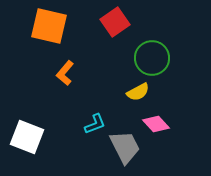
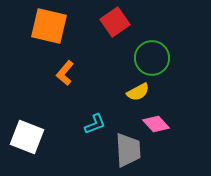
gray trapezoid: moved 3 px right, 3 px down; rotated 24 degrees clockwise
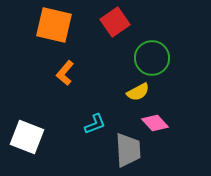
orange square: moved 5 px right, 1 px up
pink diamond: moved 1 px left, 1 px up
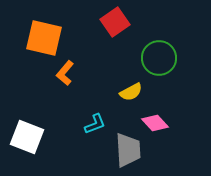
orange square: moved 10 px left, 13 px down
green circle: moved 7 px right
yellow semicircle: moved 7 px left
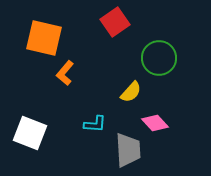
yellow semicircle: rotated 20 degrees counterclockwise
cyan L-shape: rotated 25 degrees clockwise
white square: moved 3 px right, 4 px up
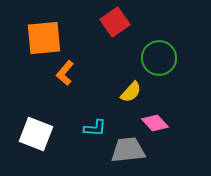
orange square: rotated 18 degrees counterclockwise
cyan L-shape: moved 4 px down
white square: moved 6 px right, 1 px down
gray trapezoid: rotated 93 degrees counterclockwise
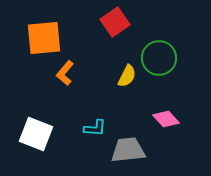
yellow semicircle: moved 4 px left, 16 px up; rotated 15 degrees counterclockwise
pink diamond: moved 11 px right, 4 px up
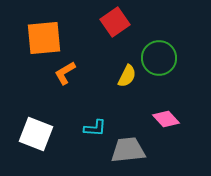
orange L-shape: rotated 20 degrees clockwise
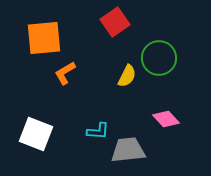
cyan L-shape: moved 3 px right, 3 px down
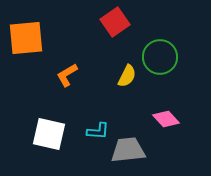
orange square: moved 18 px left
green circle: moved 1 px right, 1 px up
orange L-shape: moved 2 px right, 2 px down
white square: moved 13 px right; rotated 8 degrees counterclockwise
